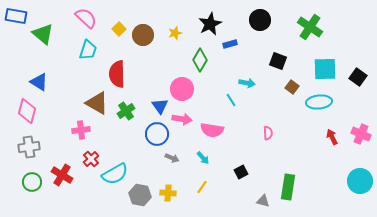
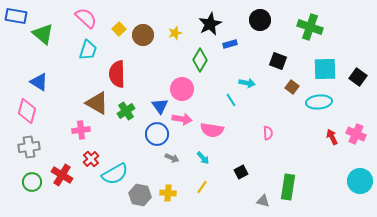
green cross at (310, 27): rotated 15 degrees counterclockwise
pink cross at (361, 134): moved 5 px left
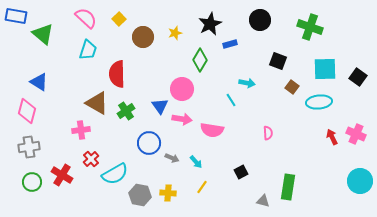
yellow square at (119, 29): moved 10 px up
brown circle at (143, 35): moved 2 px down
blue circle at (157, 134): moved 8 px left, 9 px down
cyan arrow at (203, 158): moved 7 px left, 4 px down
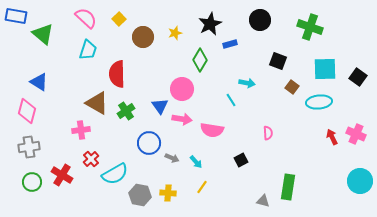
black square at (241, 172): moved 12 px up
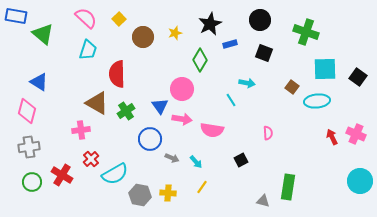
green cross at (310, 27): moved 4 px left, 5 px down
black square at (278, 61): moved 14 px left, 8 px up
cyan ellipse at (319, 102): moved 2 px left, 1 px up
blue circle at (149, 143): moved 1 px right, 4 px up
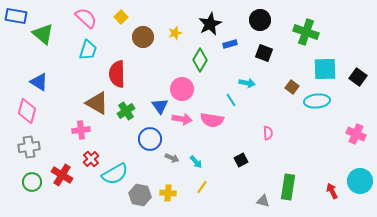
yellow square at (119, 19): moved 2 px right, 2 px up
pink semicircle at (212, 130): moved 10 px up
red arrow at (332, 137): moved 54 px down
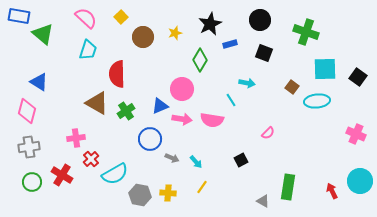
blue rectangle at (16, 16): moved 3 px right
blue triangle at (160, 106): rotated 42 degrees clockwise
pink cross at (81, 130): moved 5 px left, 8 px down
pink semicircle at (268, 133): rotated 48 degrees clockwise
gray triangle at (263, 201): rotated 16 degrees clockwise
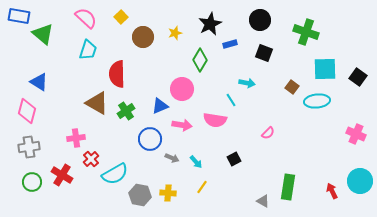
pink arrow at (182, 119): moved 6 px down
pink semicircle at (212, 120): moved 3 px right
black square at (241, 160): moved 7 px left, 1 px up
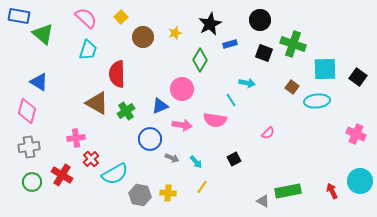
green cross at (306, 32): moved 13 px left, 12 px down
green rectangle at (288, 187): moved 4 px down; rotated 70 degrees clockwise
